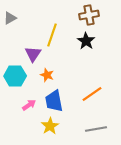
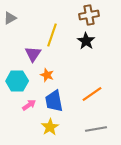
cyan hexagon: moved 2 px right, 5 px down
yellow star: moved 1 px down
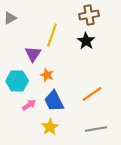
blue trapezoid: rotated 15 degrees counterclockwise
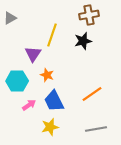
black star: moved 3 px left; rotated 24 degrees clockwise
yellow star: rotated 18 degrees clockwise
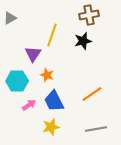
yellow star: moved 1 px right
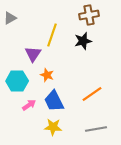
yellow star: moved 2 px right; rotated 18 degrees clockwise
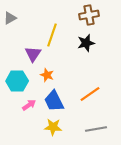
black star: moved 3 px right, 2 px down
orange line: moved 2 px left
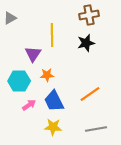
yellow line: rotated 20 degrees counterclockwise
orange star: rotated 24 degrees counterclockwise
cyan hexagon: moved 2 px right
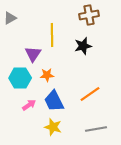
black star: moved 3 px left, 3 px down
cyan hexagon: moved 1 px right, 3 px up
yellow star: rotated 12 degrees clockwise
